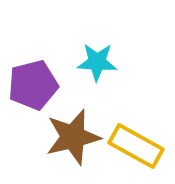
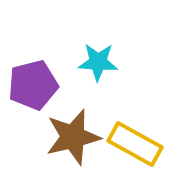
cyan star: moved 1 px right
yellow rectangle: moved 1 px left, 2 px up
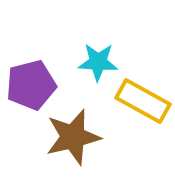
purple pentagon: moved 2 px left
yellow rectangle: moved 8 px right, 43 px up
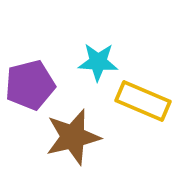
purple pentagon: moved 1 px left
yellow rectangle: rotated 6 degrees counterclockwise
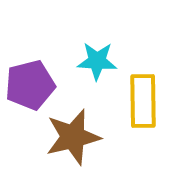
cyan star: moved 1 px left, 1 px up
yellow rectangle: rotated 66 degrees clockwise
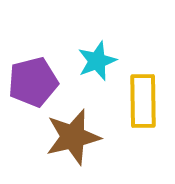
cyan star: rotated 24 degrees counterclockwise
purple pentagon: moved 3 px right, 3 px up
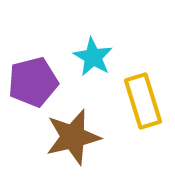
cyan star: moved 4 px left, 4 px up; rotated 21 degrees counterclockwise
yellow rectangle: rotated 16 degrees counterclockwise
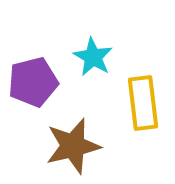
yellow rectangle: moved 2 px down; rotated 10 degrees clockwise
brown star: moved 9 px down
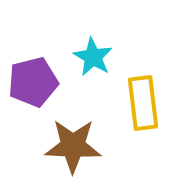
brown star: rotated 16 degrees clockwise
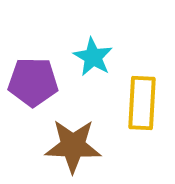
purple pentagon: rotated 15 degrees clockwise
yellow rectangle: moved 1 px left; rotated 10 degrees clockwise
